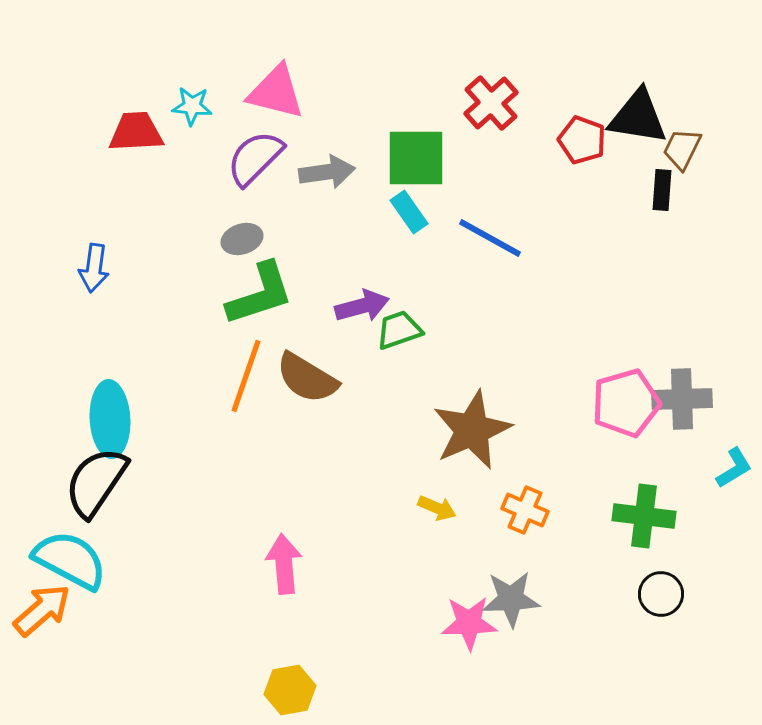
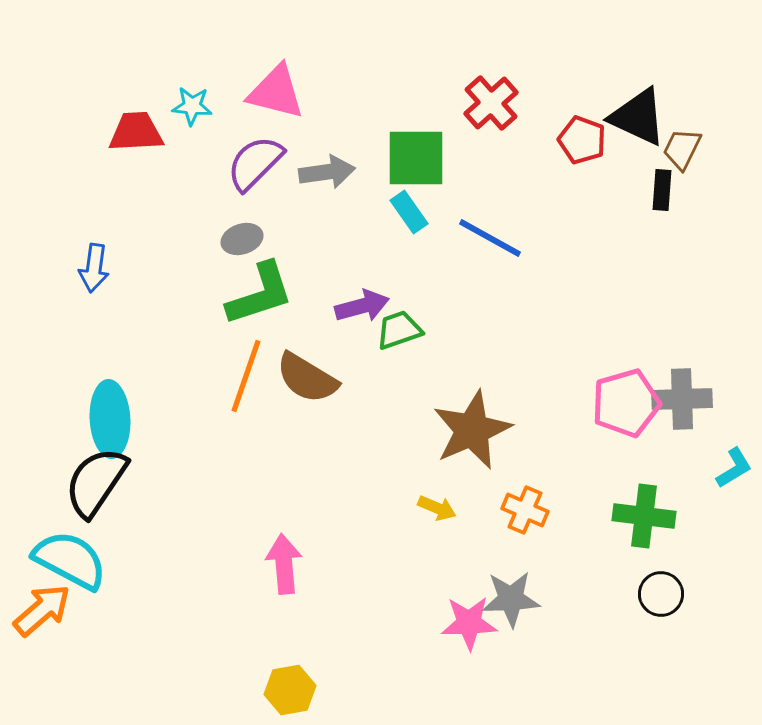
black triangle: rotated 16 degrees clockwise
purple semicircle: moved 5 px down
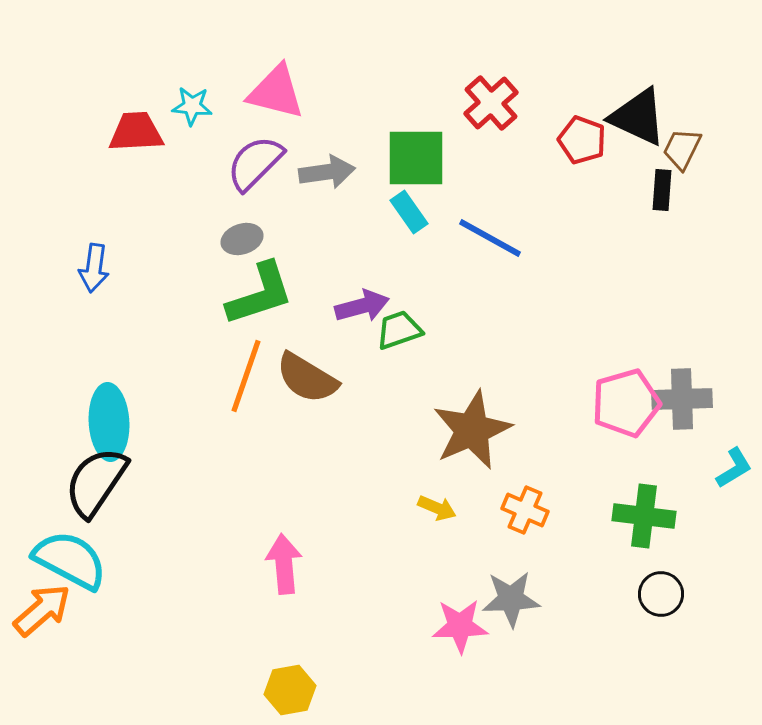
cyan ellipse: moved 1 px left, 3 px down
pink star: moved 9 px left, 3 px down
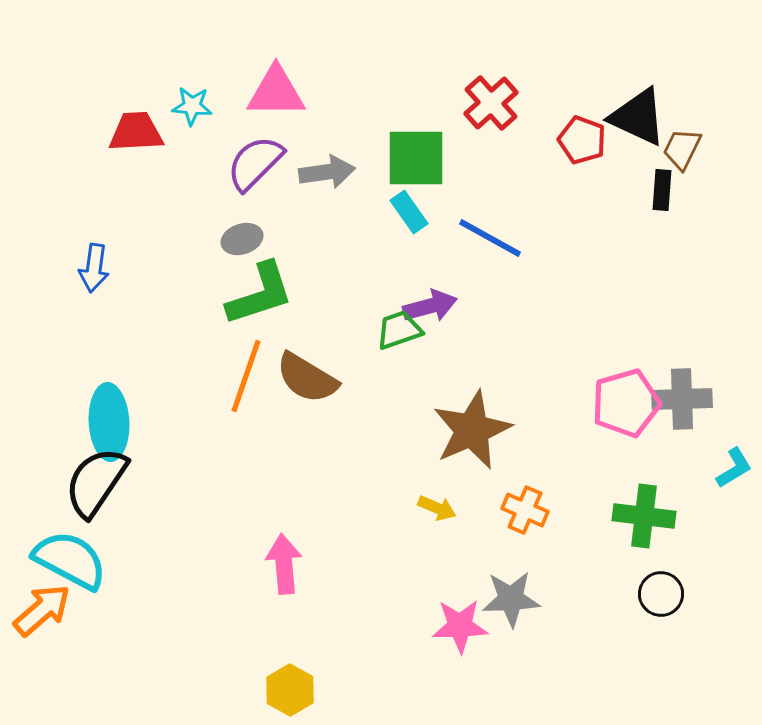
pink triangle: rotated 14 degrees counterclockwise
purple arrow: moved 68 px right
yellow hexagon: rotated 21 degrees counterclockwise
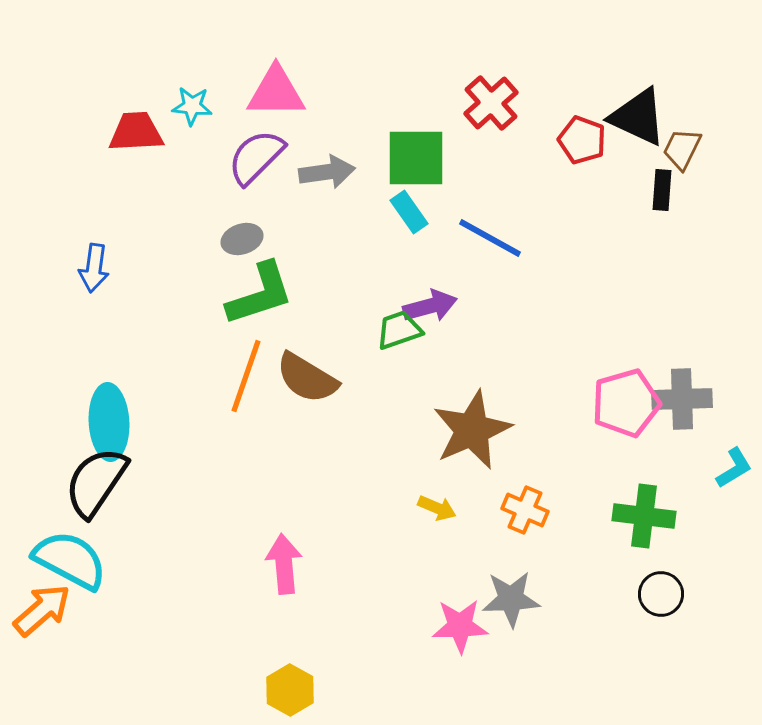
purple semicircle: moved 1 px right, 6 px up
